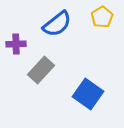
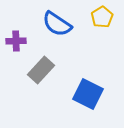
blue semicircle: rotated 72 degrees clockwise
purple cross: moved 3 px up
blue square: rotated 8 degrees counterclockwise
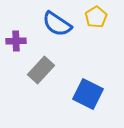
yellow pentagon: moved 6 px left
